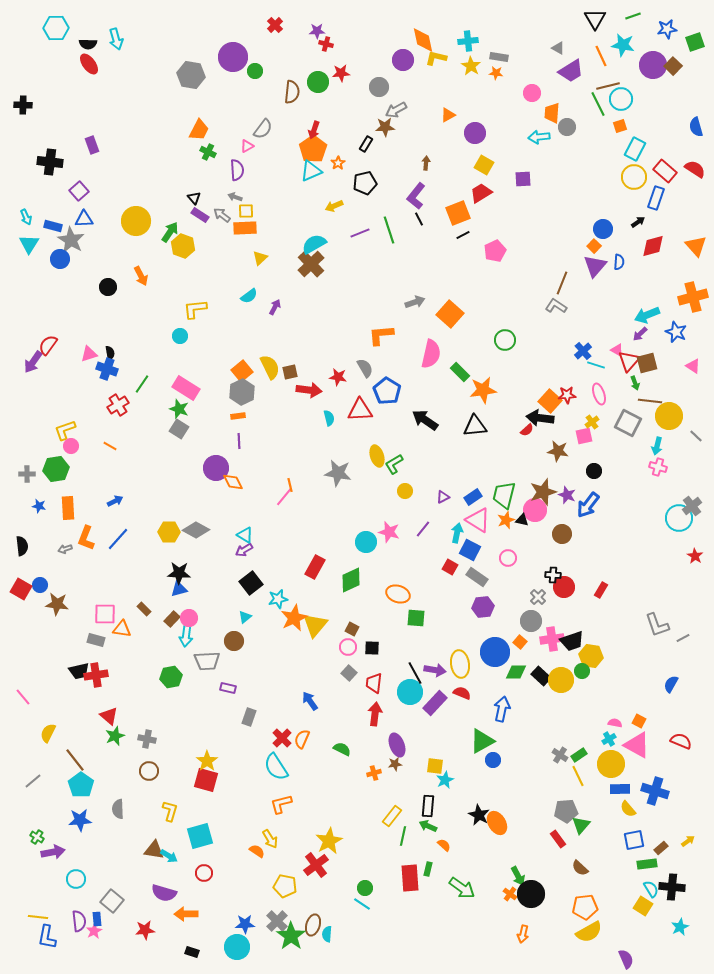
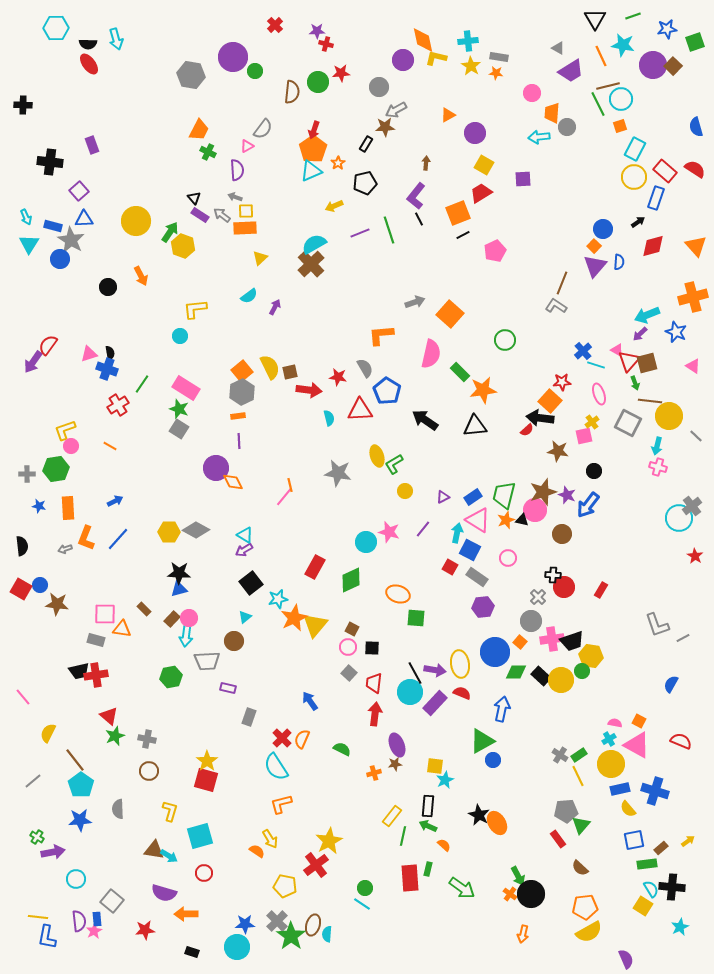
red star at (567, 395): moved 5 px left, 13 px up
blue rectangle at (620, 789): rotated 12 degrees counterclockwise
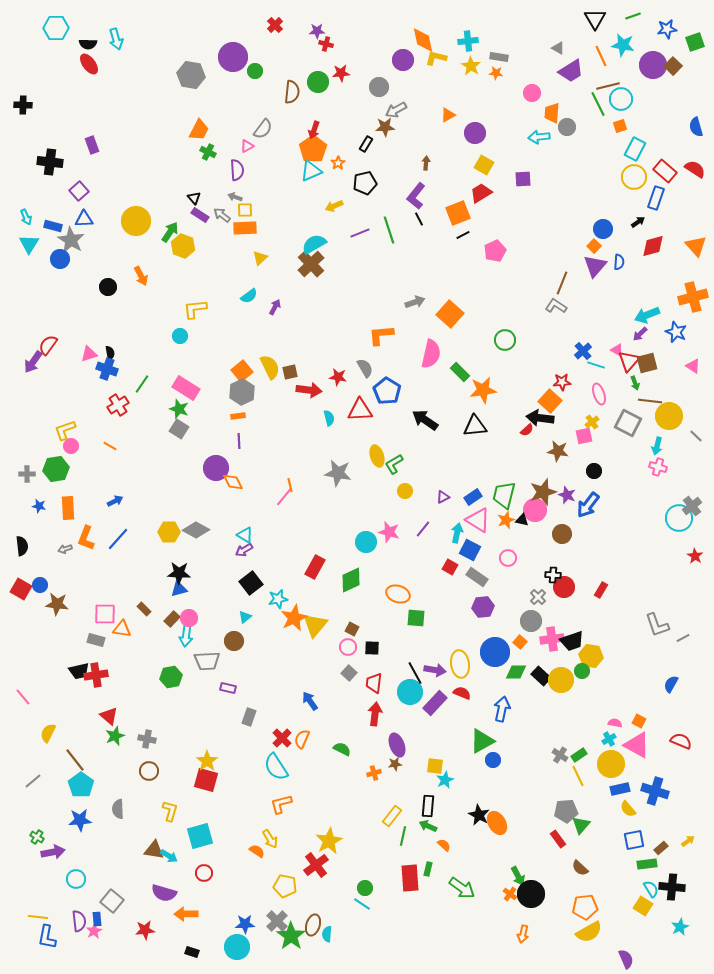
yellow square at (246, 211): moved 1 px left, 1 px up
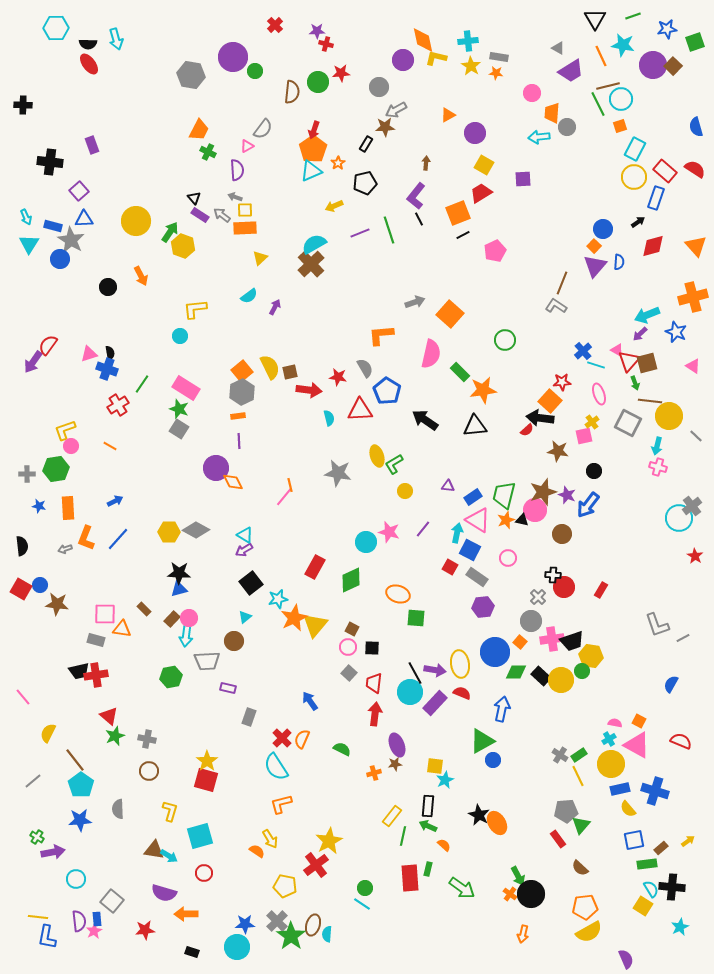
purple triangle at (443, 497): moved 5 px right, 11 px up; rotated 32 degrees clockwise
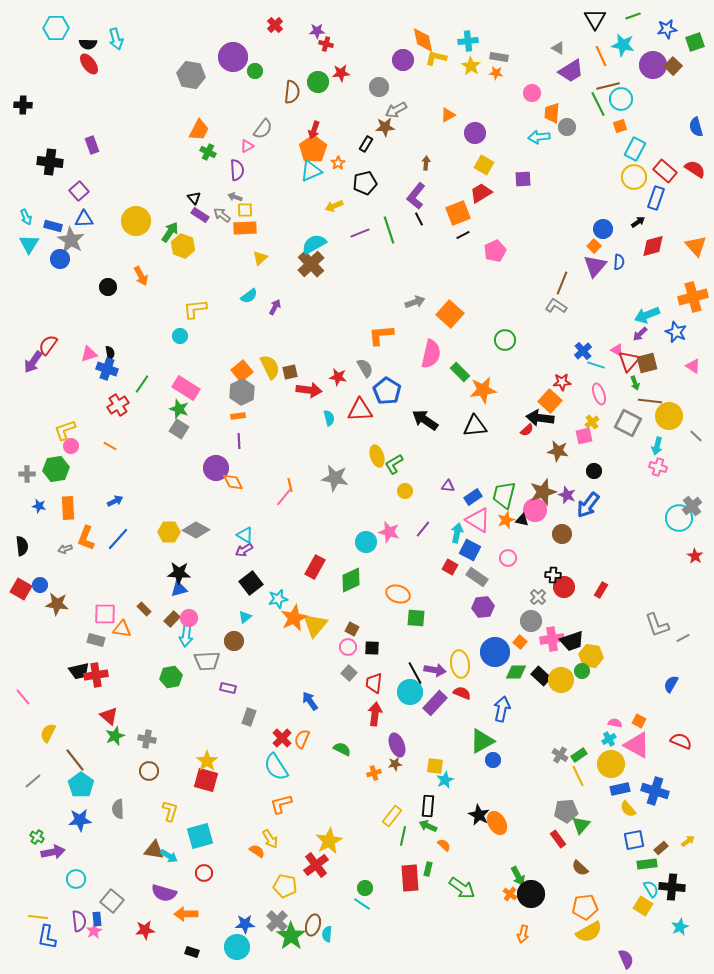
gray star at (338, 473): moved 3 px left, 5 px down
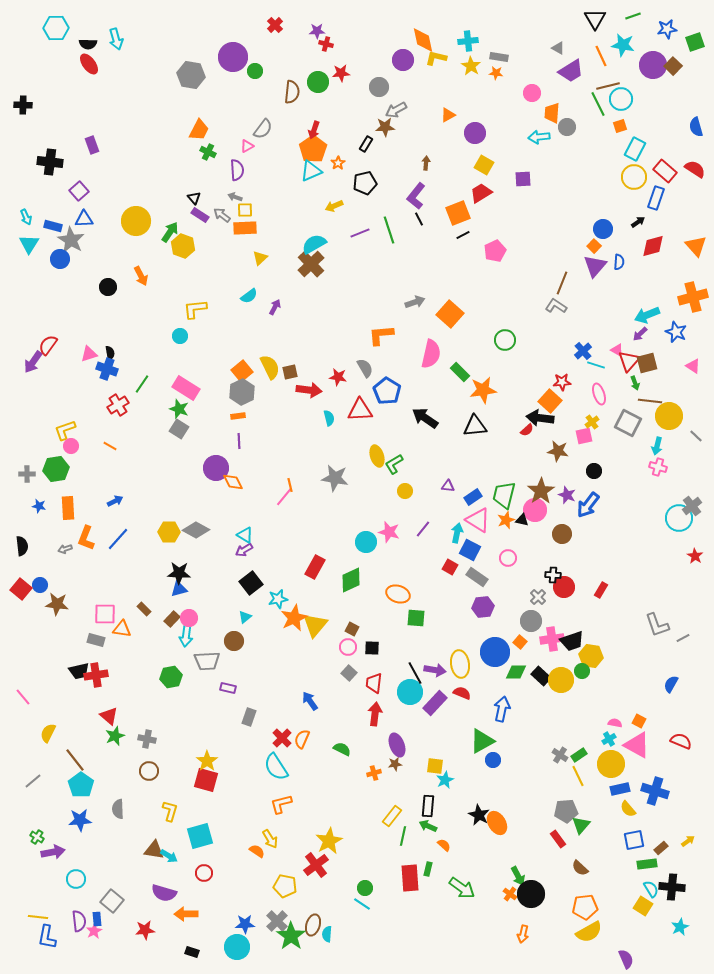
black arrow at (425, 420): moved 2 px up
brown star at (543, 492): moved 2 px left, 1 px up; rotated 16 degrees counterclockwise
red square at (21, 589): rotated 10 degrees clockwise
